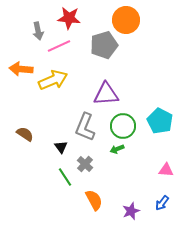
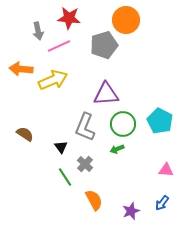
green circle: moved 2 px up
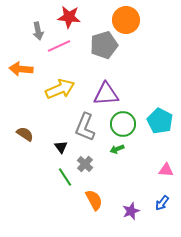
red star: moved 1 px up
yellow arrow: moved 7 px right, 9 px down
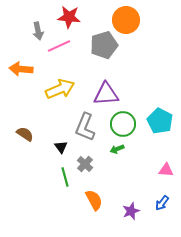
green line: rotated 18 degrees clockwise
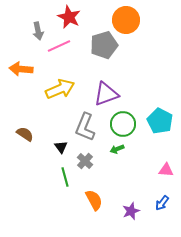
red star: rotated 20 degrees clockwise
purple triangle: rotated 16 degrees counterclockwise
gray cross: moved 3 px up
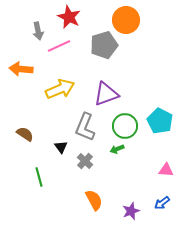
green circle: moved 2 px right, 2 px down
green line: moved 26 px left
blue arrow: rotated 14 degrees clockwise
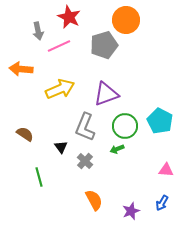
blue arrow: rotated 21 degrees counterclockwise
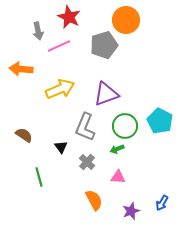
brown semicircle: moved 1 px left, 1 px down
gray cross: moved 2 px right, 1 px down
pink triangle: moved 48 px left, 7 px down
